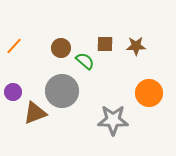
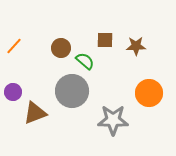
brown square: moved 4 px up
gray circle: moved 10 px right
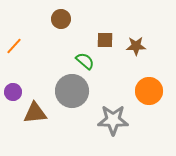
brown circle: moved 29 px up
orange circle: moved 2 px up
brown triangle: rotated 15 degrees clockwise
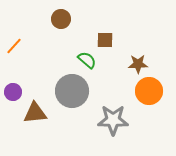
brown star: moved 2 px right, 18 px down
green semicircle: moved 2 px right, 1 px up
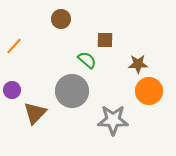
purple circle: moved 1 px left, 2 px up
brown triangle: rotated 40 degrees counterclockwise
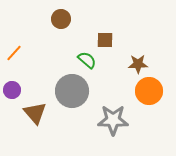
orange line: moved 7 px down
brown triangle: rotated 25 degrees counterclockwise
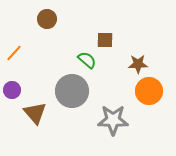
brown circle: moved 14 px left
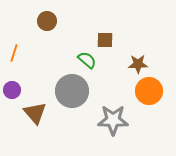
brown circle: moved 2 px down
orange line: rotated 24 degrees counterclockwise
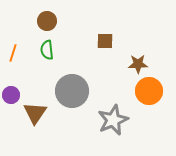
brown square: moved 1 px down
orange line: moved 1 px left
green semicircle: moved 40 px left, 10 px up; rotated 138 degrees counterclockwise
purple circle: moved 1 px left, 5 px down
brown triangle: rotated 15 degrees clockwise
gray star: rotated 24 degrees counterclockwise
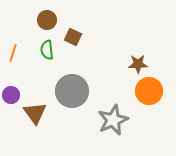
brown circle: moved 1 px up
brown square: moved 32 px left, 4 px up; rotated 24 degrees clockwise
brown triangle: rotated 10 degrees counterclockwise
